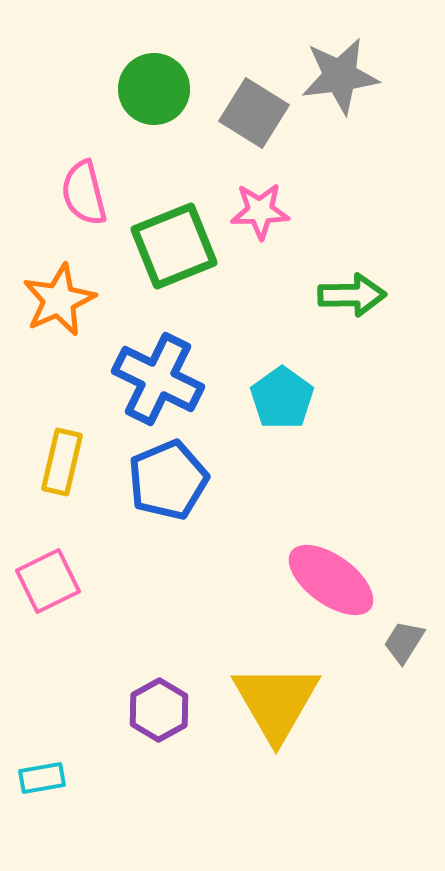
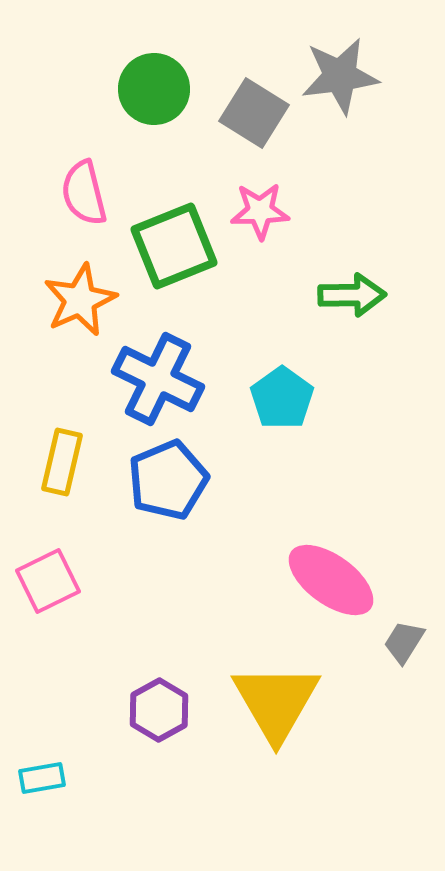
orange star: moved 21 px right
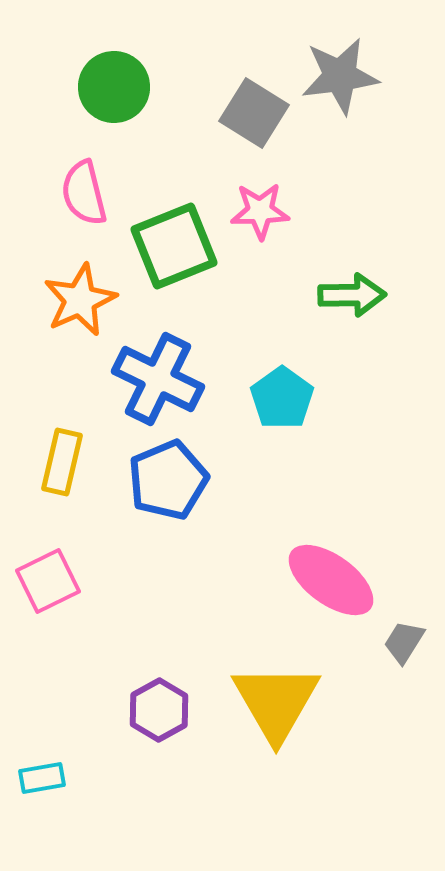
green circle: moved 40 px left, 2 px up
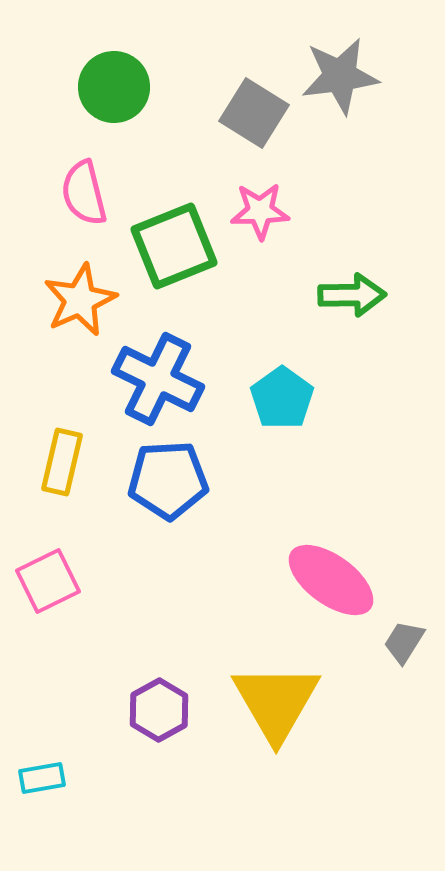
blue pentagon: rotated 20 degrees clockwise
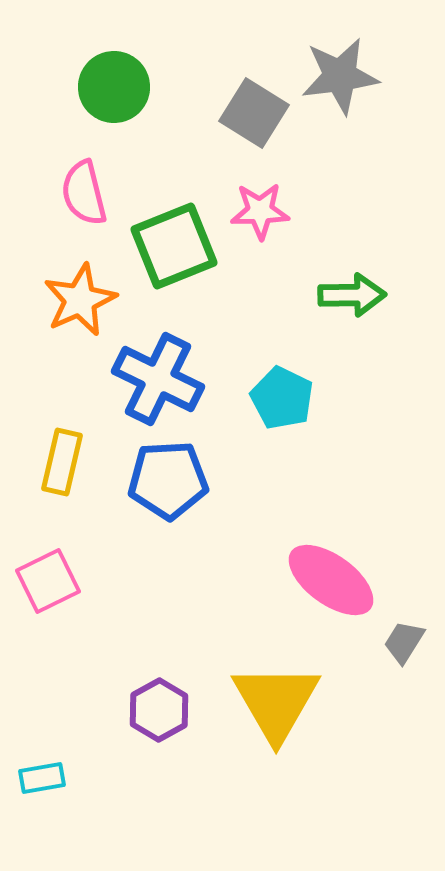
cyan pentagon: rotated 10 degrees counterclockwise
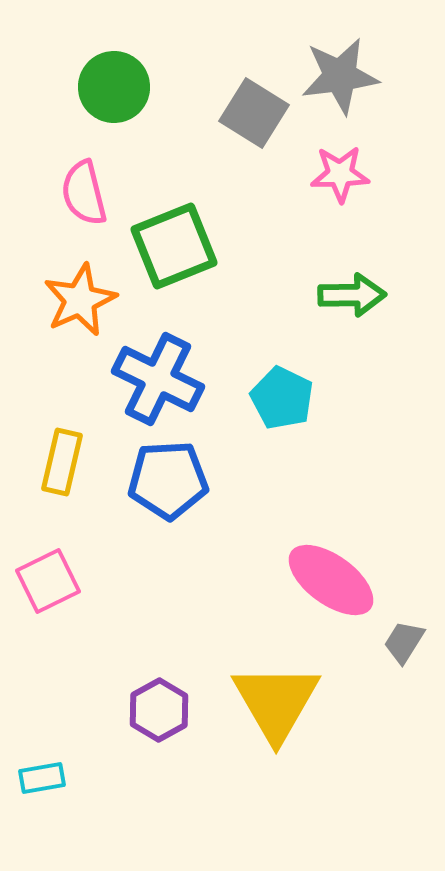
pink star: moved 80 px right, 37 px up
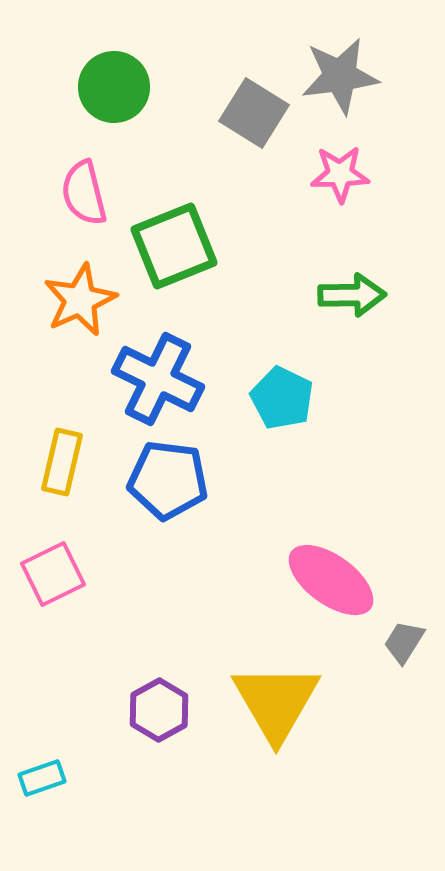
blue pentagon: rotated 10 degrees clockwise
pink square: moved 5 px right, 7 px up
cyan rectangle: rotated 9 degrees counterclockwise
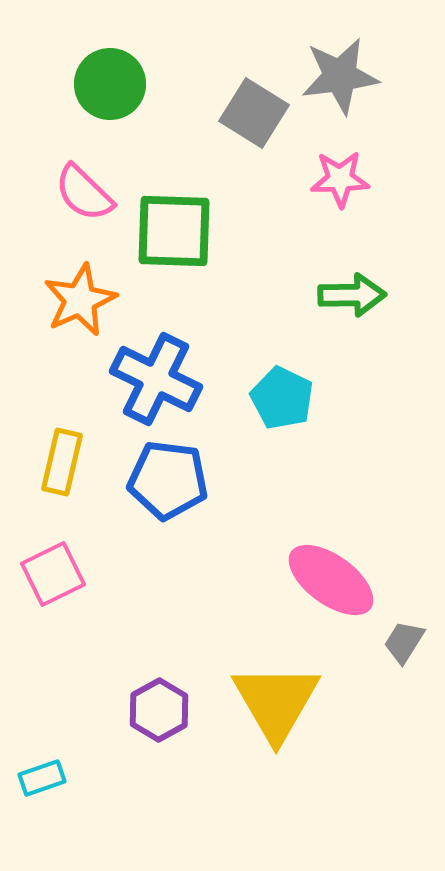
green circle: moved 4 px left, 3 px up
pink star: moved 5 px down
pink semicircle: rotated 32 degrees counterclockwise
green square: moved 15 px up; rotated 24 degrees clockwise
blue cross: moved 2 px left
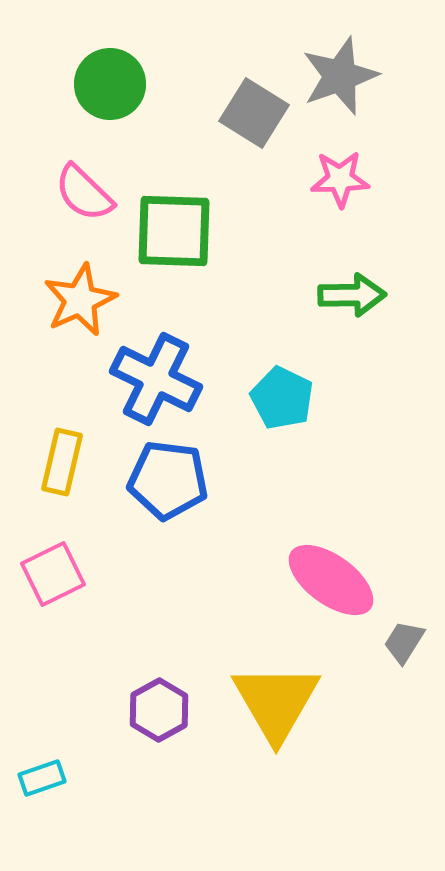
gray star: rotated 12 degrees counterclockwise
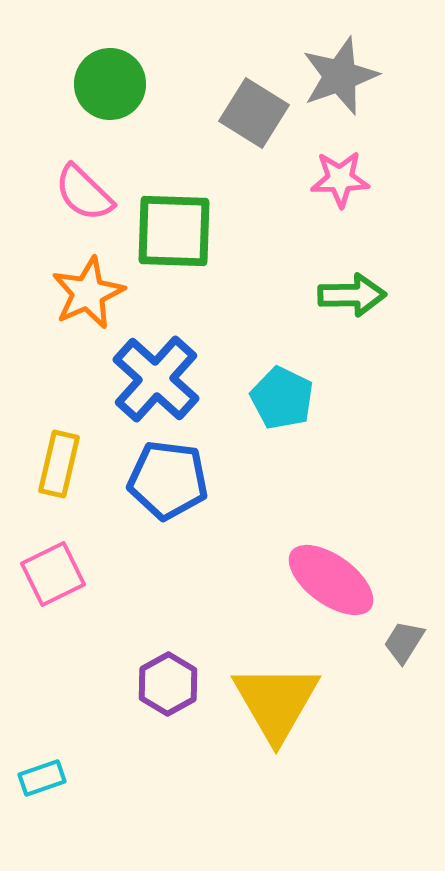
orange star: moved 8 px right, 7 px up
blue cross: rotated 16 degrees clockwise
yellow rectangle: moved 3 px left, 2 px down
purple hexagon: moved 9 px right, 26 px up
